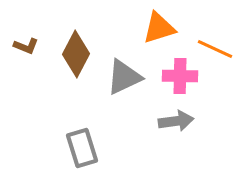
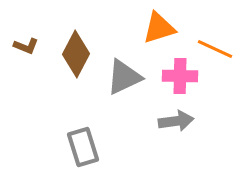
gray rectangle: moved 1 px right, 1 px up
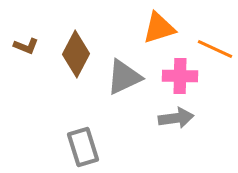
gray arrow: moved 3 px up
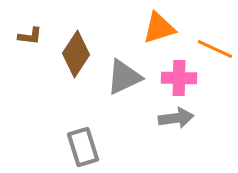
brown L-shape: moved 4 px right, 10 px up; rotated 15 degrees counterclockwise
brown diamond: rotated 6 degrees clockwise
pink cross: moved 1 px left, 2 px down
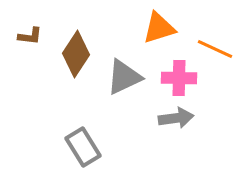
gray rectangle: rotated 15 degrees counterclockwise
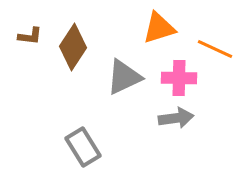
brown diamond: moved 3 px left, 7 px up
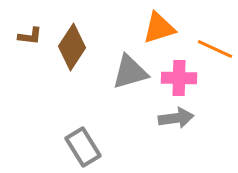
brown diamond: moved 1 px left
gray triangle: moved 6 px right, 5 px up; rotated 9 degrees clockwise
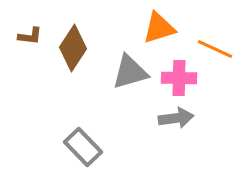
brown diamond: moved 1 px right, 1 px down
gray rectangle: rotated 12 degrees counterclockwise
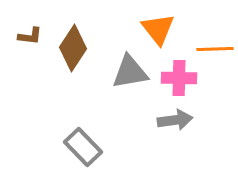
orange triangle: moved 1 px left, 1 px down; rotated 51 degrees counterclockwise
orange line: rotated 27 degrees counterclockwise
gray triangle: rotated 6 degrees clockwise
gray arrow: moved 1 px left, 2 px down
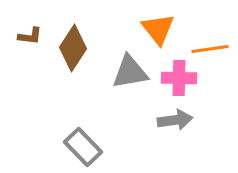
orange line: moved 5 px left; rotated 6 degrees counterclockwise
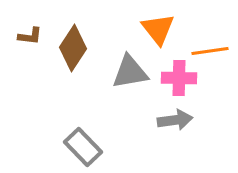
orange line: moved 2 px down
